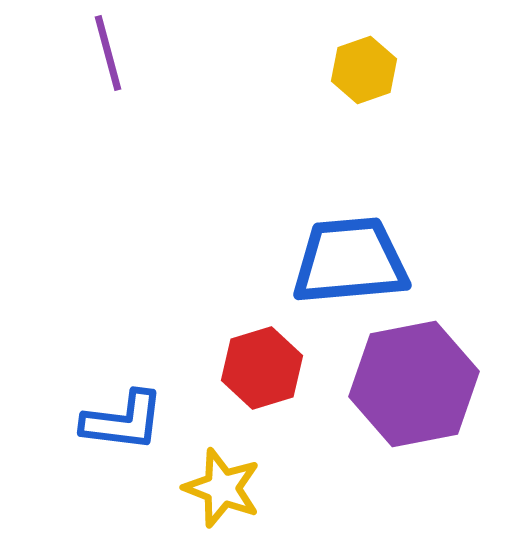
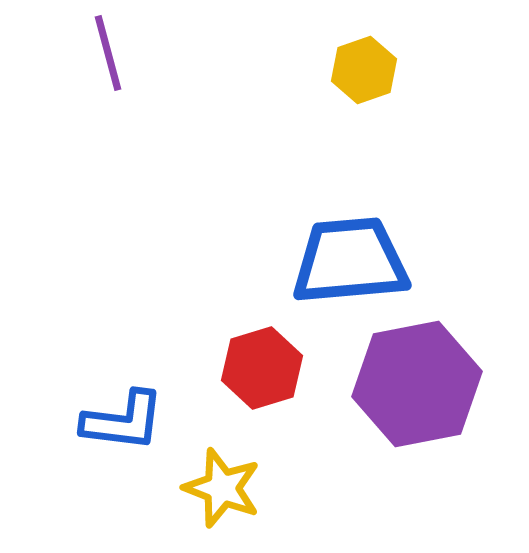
purple hexagon: moved 3 px right
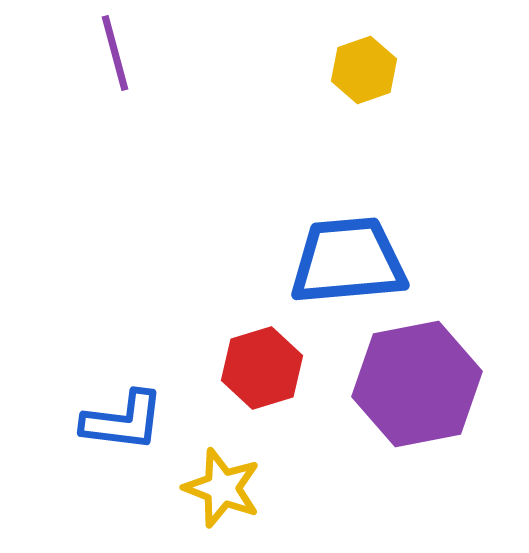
purple line: moved 7 px right
blue trapezoid: moved 2 px left
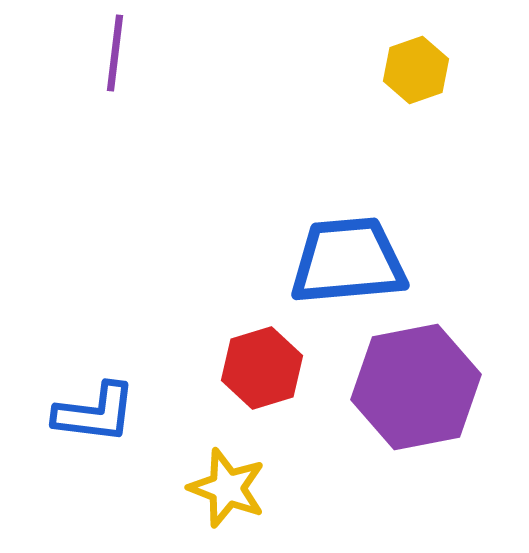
purple line: rotated 22 degrees clockwise
yellow hexagon: moved 52 px right
purple hexagon: moved 1 px left, 3 px down
blue L-shape: moved 28 px left, 8 px up
yellow star: moved 5 px right
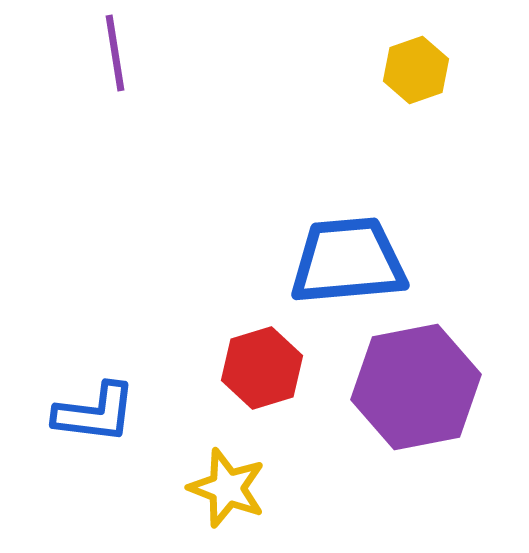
purple line: rotated 16 degrees counterclockwise
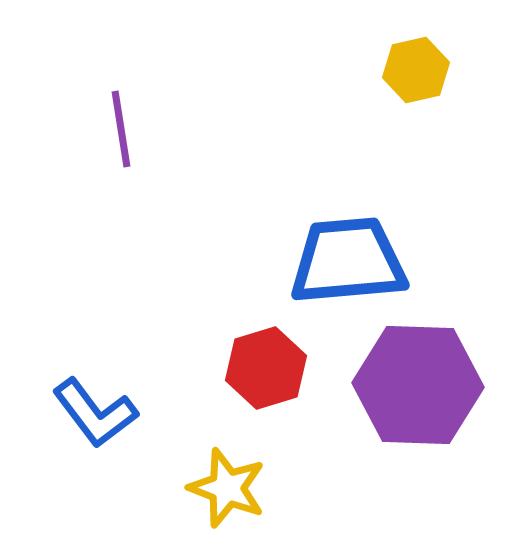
purple line: moved 6 px right, 76 px down
yellow hexagon: rotated 6 degrees clockwise
red hexagon: moved 4 px right
purple hexagon: moved 2 px right, 2 px up; rotated 13 degrees clockwise
blue L-shape: rotated 46 degrees clockwise
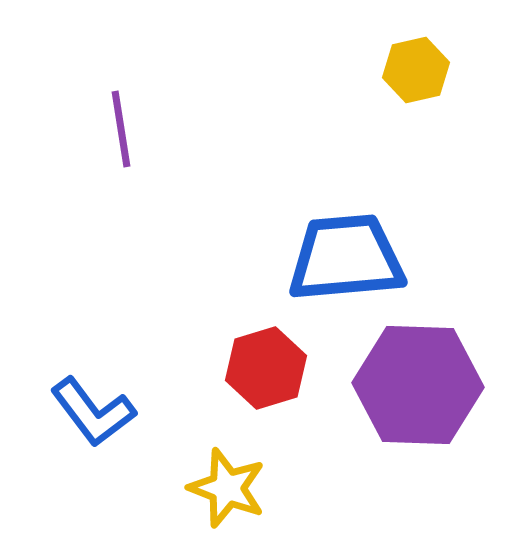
blue trapezoid: moved 2 px left, 3 px up
blue L-shape: moved 2 px left, 1 px up
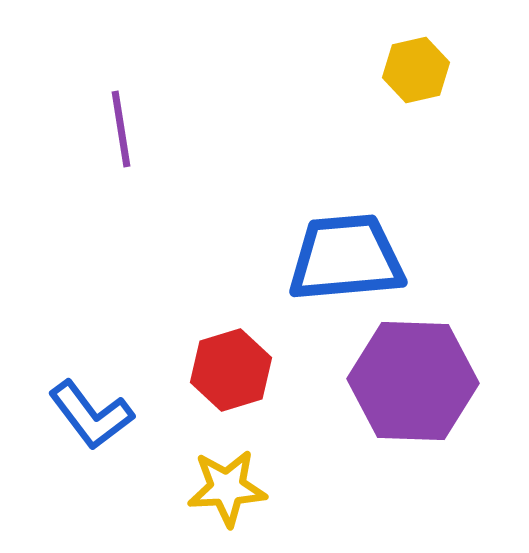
red hexagon: moved 35 px left, 2 px down
purple hexagon: moved 5 px left, 4 px up
blue L-shape: moved 2 px left, 3 px down
yellow star: rotated 24 degrees counterclockwise
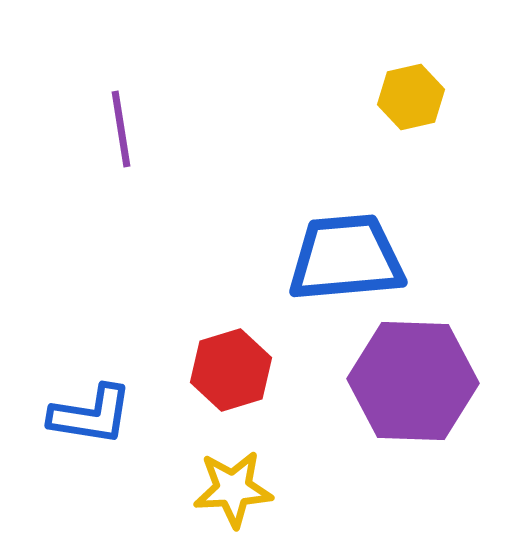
yellow hexagon: moved 5 px left, 27 px down
blue L-shape: rotated 44 degrees counterclockwise
yellow star: moved 6 px right, 1 px down
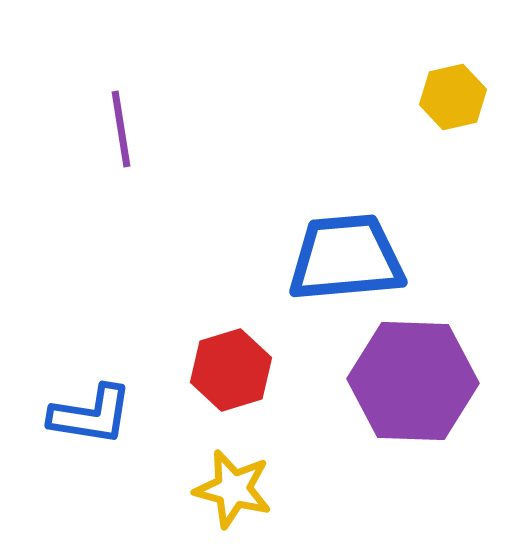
yellow hexagon: moved 42 px right
yellow star: rotated 18 degrees clockwise
